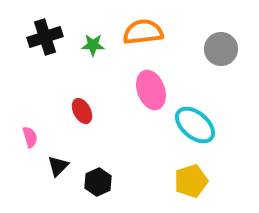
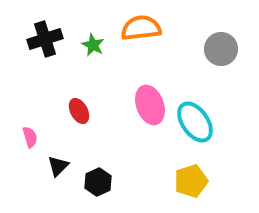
orange semicircle: moved 2 px left, 4 px up
black cross: moved 2 px down
green star: rotated 25 degrees clockwise
pink ellipse: moved 1 px left, 15 px down
red ellipse: moved 3 px left
cyan ellipse: moved 3 px up; rotated 15 degrees clockwise
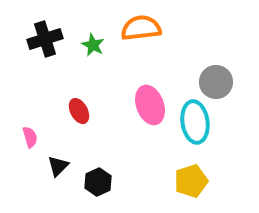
gray circle: moved 5 px left, 33 px down
cyan ellipse: rotated 27 degrees clockwise
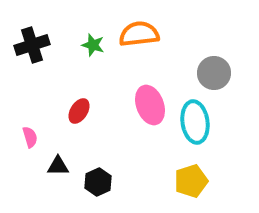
orange semicircle: moved 2 px left, 6 px down
black cross: moved 13 px left, 6 px down
green star: rotated 10 degrees counterclockwise
gray circle: moved 2 px left, 9 px up
red ellipse: rotated 60 degrees clockwise
black triangle: rotated 45 degrees clockwise
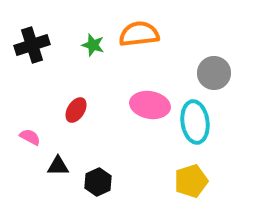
pink ellipse: rotated 60 degrees counterclockwise
red ellipse: moved 3 px left, 1 px up
pink semicircle: rotated 45 degrees counterclockwise
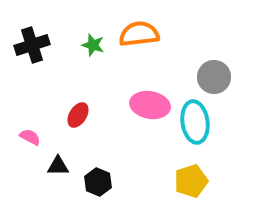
gray circle: moved 4 px down
red ellipse: moved 2 px right, 5 px down
black hexagon: rotated 12 degrees counterclockwise
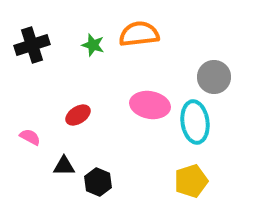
red ellipse: rotated 25 degrees clockwise
black triangle: moved 6 px right
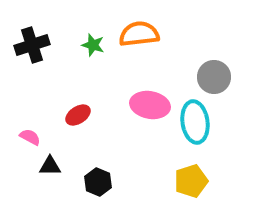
black triangle: moved 14 px left
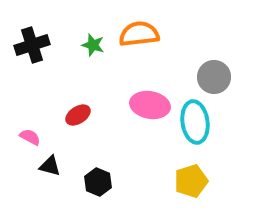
black triangle: rotated 15 degrees clockwise
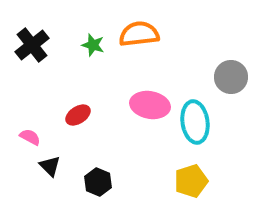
black cross: rotated 20 degrees counterclockwise
gray circle: moved 17 px right
black triangle: rotated 30 degrees clockwise
